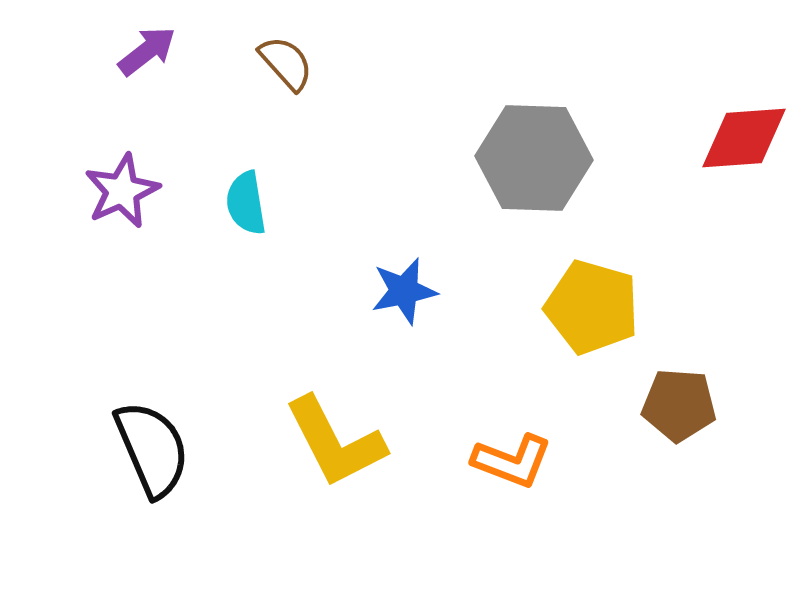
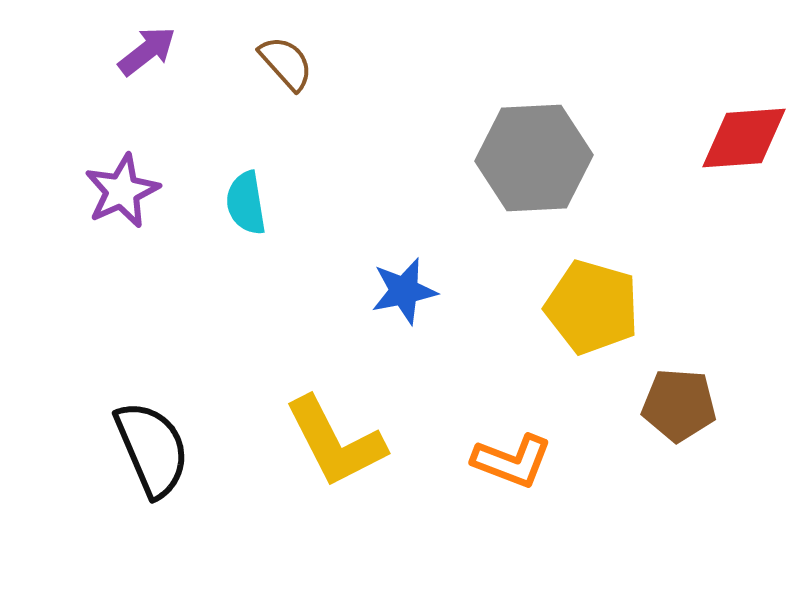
gray hexagon: rotated 5 degrees counterclockwise
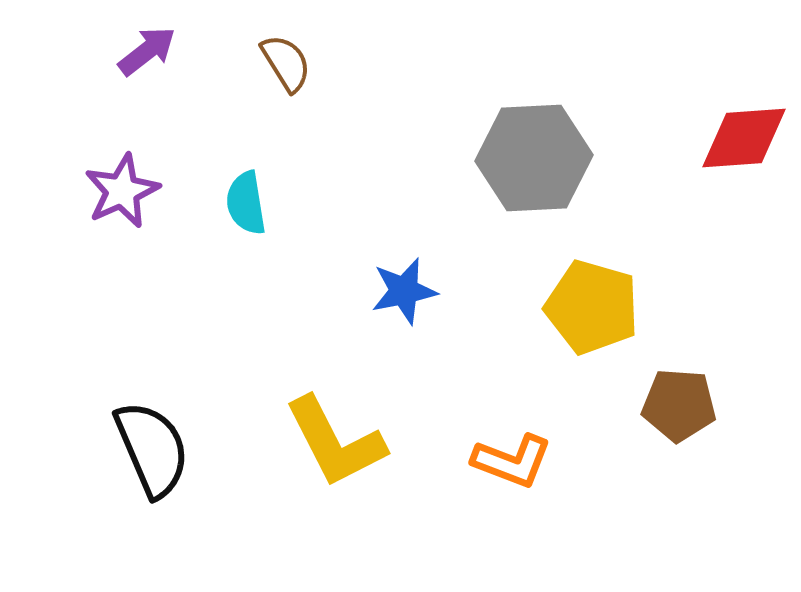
brown semicircle: rotated 10 degrees clockwise
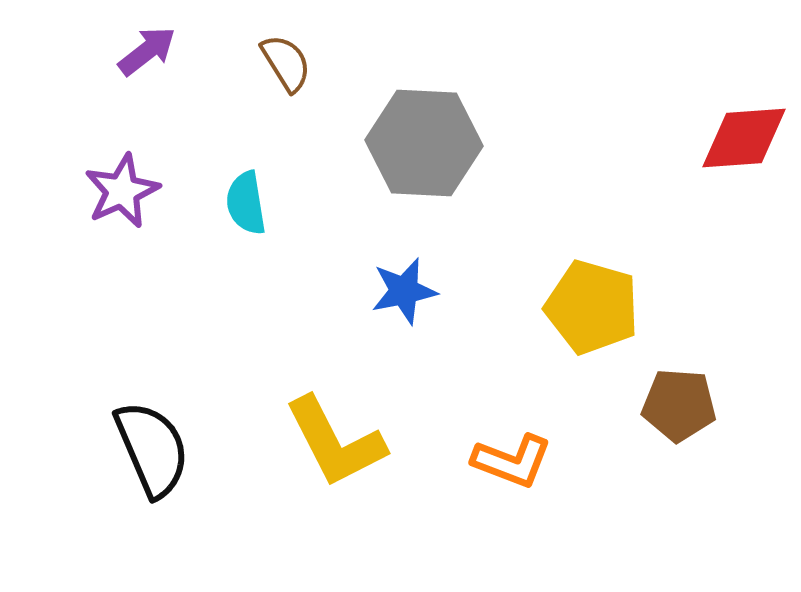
gray hexagon: moved 110 px left, 15 px up; rotated 6 degrees clockwise
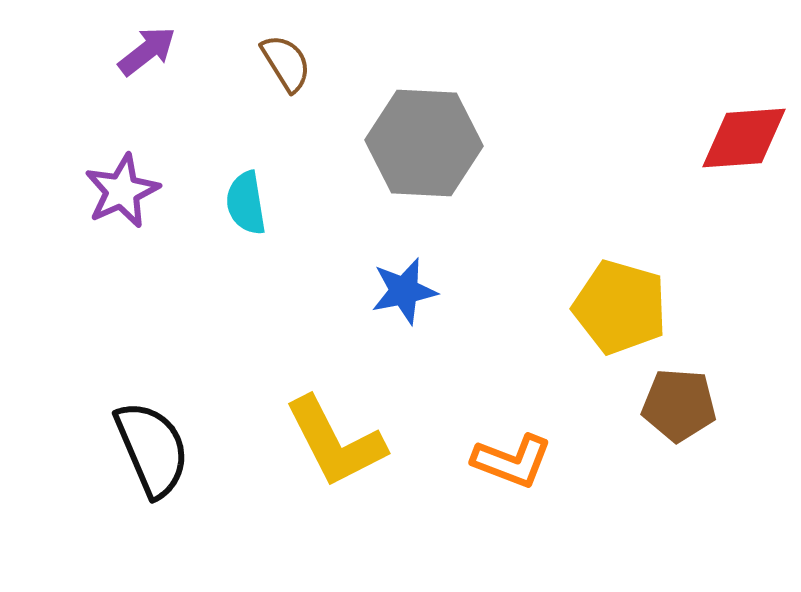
yellow pentagon: moved 28 px right
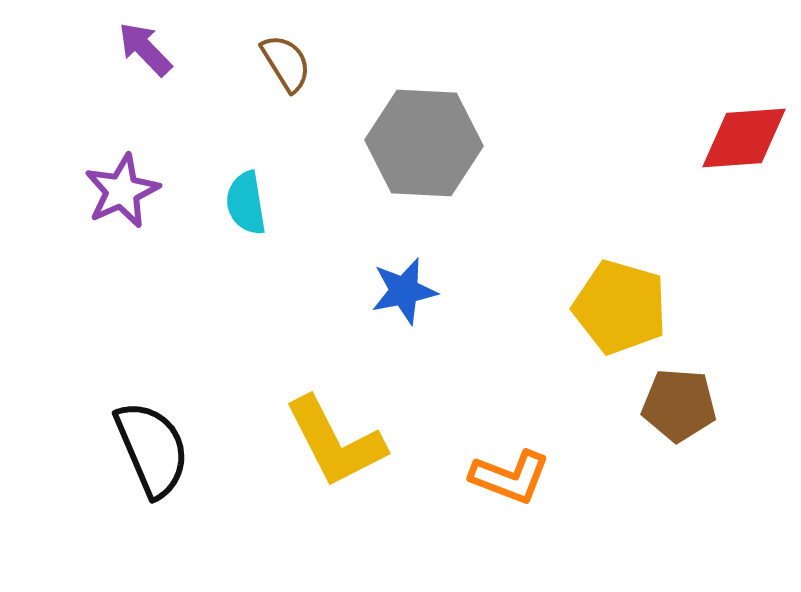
purple arrow: moved 2 px left, 2 px up; rotated 96 degrees counterclockwise
orange L-shape: moved 2 px left, 16 px down
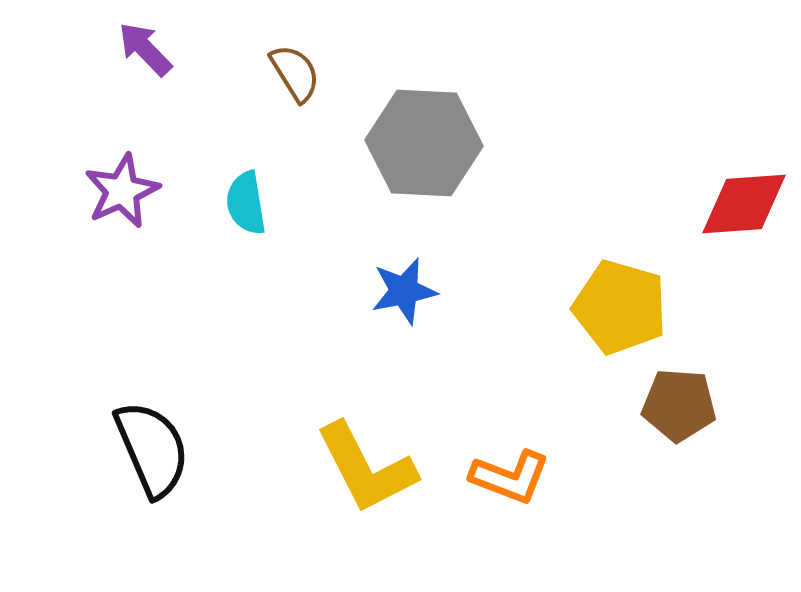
brown semicircle: moved 9 px right, 10 px down
red diamond: moved 66 px down
yellow L-shape: moved 31 px right, 26 px down
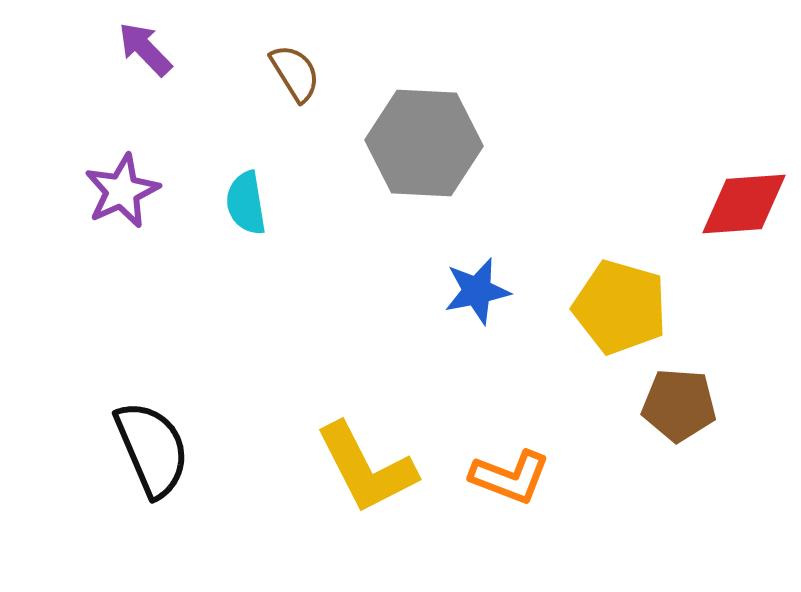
blue star: moved 73 px right
